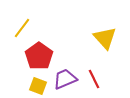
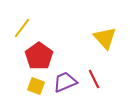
purple trapezoid: moved 3 px down
yellow square: moved 2 px left
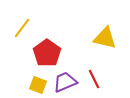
yellow triangle: rotated 35 degrees counterclockwise
red pentagon: moved 8 px right, 3 px up
yellow square: moved 2 px right, 1 px up
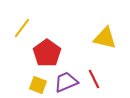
purple trapezoid: moved 1 px right
